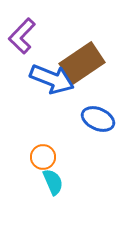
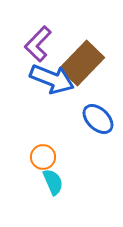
purple L-shape: moved 16 px right, 8 px down
brown rectangle: rotated 12 degrees counterclockwise
blue ellipse: rotated 20 degrees clockwise
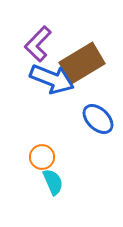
brown rectangle: rotated 15 degrees clockwise
orange circle: moved 1 px left
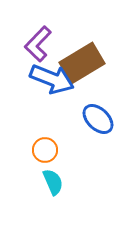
orange circle: moved 3 px right, 7 px up
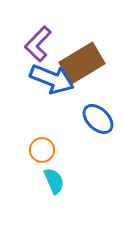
orange circle: moved 3 px left
cyan semicircle: moved 1 px right, 1 px up
